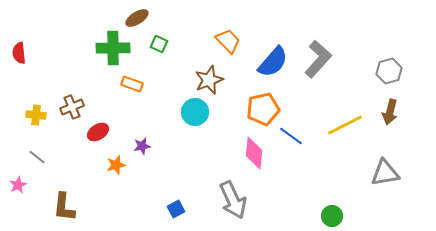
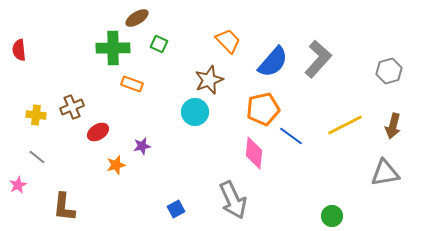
red semicircle: moved 3 px up
brown arrow: moved 3 px right, 14 px down
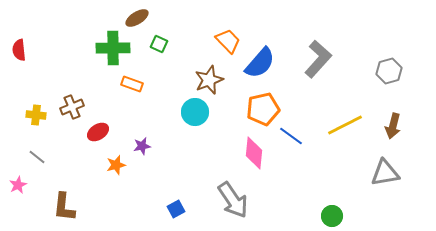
blue semicircle: moved 13 px left, 1 px down
gray arrow: rotated 9 degrees counterclockwise
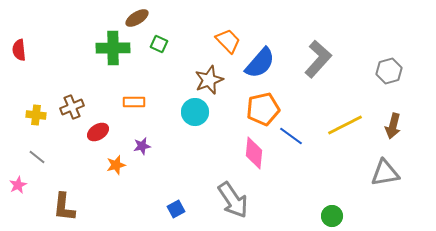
orange rectangle: moved 2 px right, 18 px down; rotated 20 degrees counterclockwise
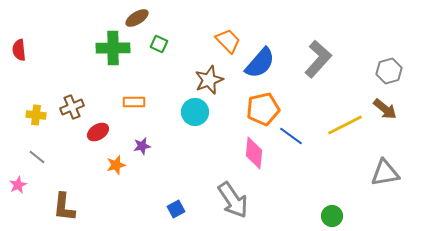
brown arrow: moved 8 px left, 17 px up; rotated 65 degrees counterclockwise
